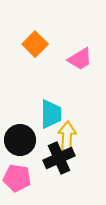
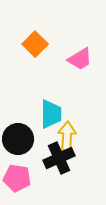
black circle: moved 2 px left, 1 px up
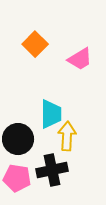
black cross: moved 7 px left, 12 px down; rotated 12 degrees clockwise
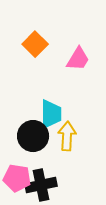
pink trapezoid: moved 2 px left; rotated 28 degrees counterclockwise
black circle: moved 15 px right, 3 px up
black cross: moved 11 px left, 15 px down
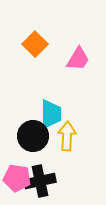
black cross: moved 1 px left, 4 px up
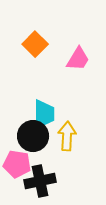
cyan trapezoid: moved 7 px left
pink pentagon: moved 14 px up
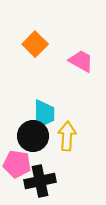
pink trapezoid: moved 3 px right, 2 px down; rotated 92 degrees counterclockwise
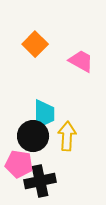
pink pentagon: moved 2 px right
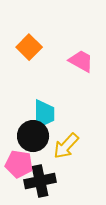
orange square: moved 6 px left, 3 px down
yellow arrow: moved 1 px left, 10 px down; rotated 140 degrees counterclockwise
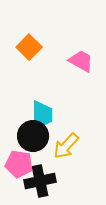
cyan trapezoid: moved 2 px left, 1 px down
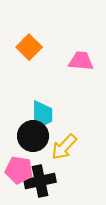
pink trapezoid: rotated 24 degrees counterclockwise
yellow arrow: moved 2 px left, 1 px down
pink pentagon: moved 6 px down
